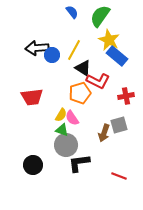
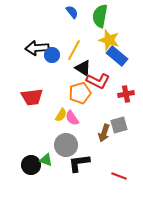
green semicircle: rotated 25 degrees counterclockwise
yellow star: rotated 10 degrees counterclockwise
red cross: moved 2 px up
green triangle: moved 16 px left, 30 px down
black circle: moved 2 px left
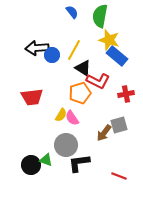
brown arrow: rotated 18 degrees clockwise
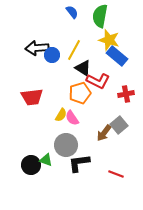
gray square: rotated 24 degrees counterclockwise
red line: moved 3 px left, 2 px up
